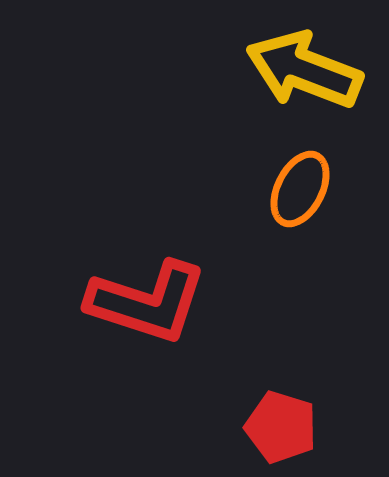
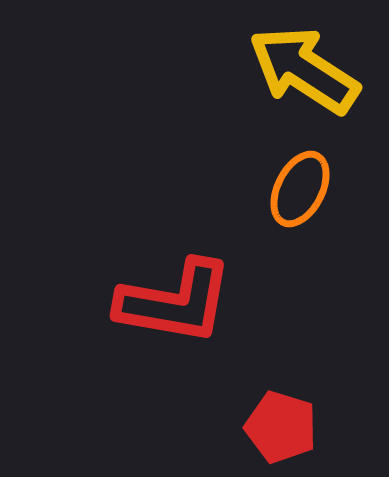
yellow arrow: rotated 12 degrees clockwise
red L-shape: moved 28 px right; rotated 8 degrees counterclockwise
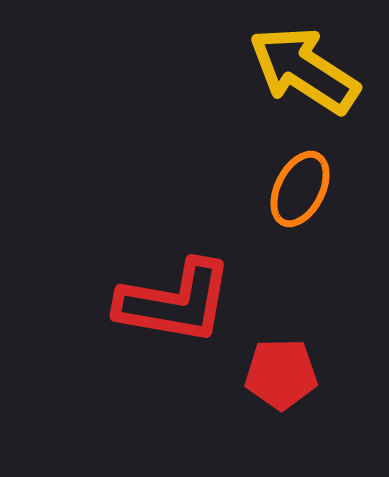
red pentagon: moved 53 px up; rotated 18 degrees counterclockwise
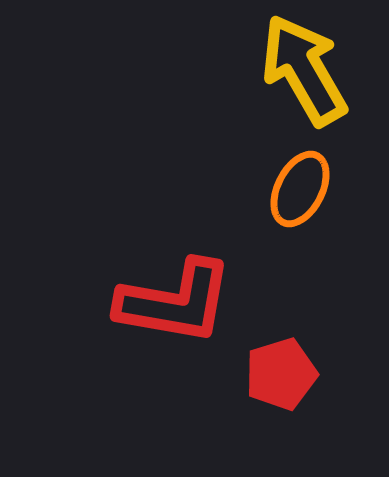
yellow arrow: rotated 27 degrees clockwise
red pentagon: rotated 16 degrees counterclockwise
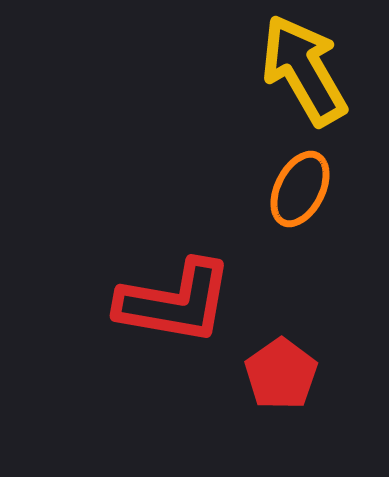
red pentagon: rotated 18 degrees counterclockwise
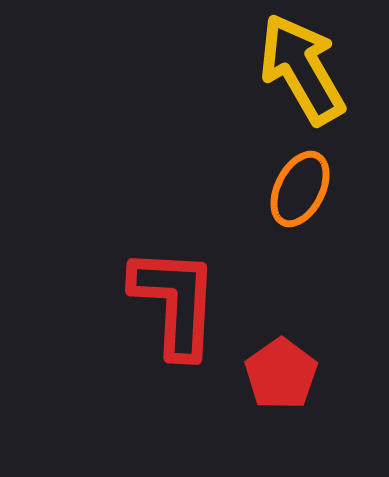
yellow arrow: moved 2 px left, 1 px up
red L-shape: rotated 97 degrees counterclockwise
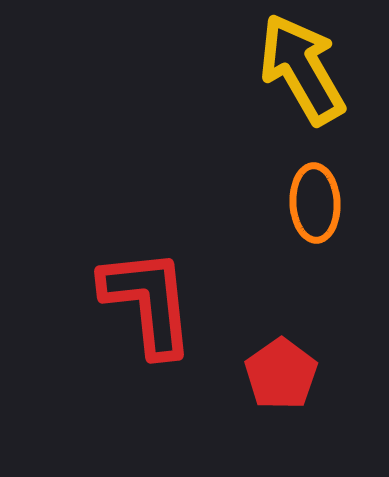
orange ellipse: moved 15 px right, 14 px down; rotated 30 degrees counterclockwise
red L-shape: moved 27 px left; rotated 9 degrees counterclockwise
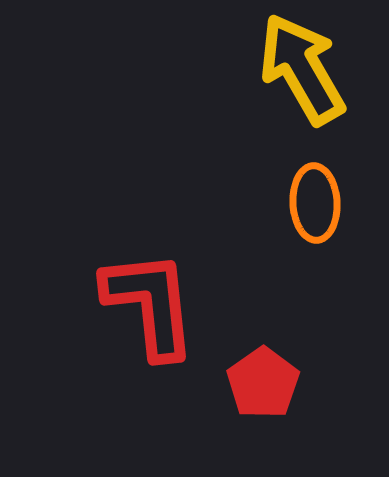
red L-shape: moved 2 px right, 2 px down
red pentagon: moved 18 px left, 9 px down
